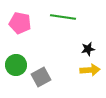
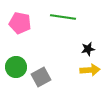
green circle: moved 2 px down
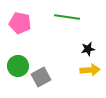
green line: moved 4 px right
green circle: moved 2 px right, 1 px up
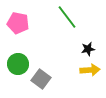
green line: rotated 45 degrees clockwise
pink pentagon: moved 2 px left
green circle: moved 2 px up
gray square: moved 2 px down; rotated 24 degrees counterclockwise
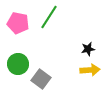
green line: moved 18 px left; rotated 70 degrees clockwise
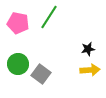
gray square: moved 5 px up
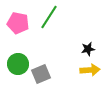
gray square: rotated 30 degrees clockwise
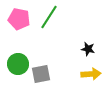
pink pentagon: moved 1 px right, 4 px up
black star: rotated 24 degrees clockwise
yellow arrow: moved 1 px right, 4 px down
gray square: rotated 12 degrees clockwise
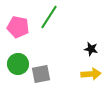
pink pentagon: moved 1 px left, 8 px down
black star: moved 3 px right
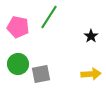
black star: moved 13 px up; rotated 24 degrees clockwise
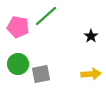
green line: moved 3 px left, 1 px up; rotated 15 degrees clockwise
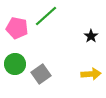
pink pentagon: moved 1 px left, 1 px down
green circle: moved 3 px left
gray square: rotated 24 degrees counterclockwise
